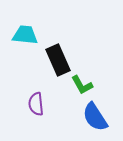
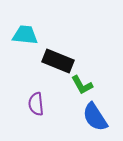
black rectangle: moved 1 px down; rotated 44 degrees counterclockwise
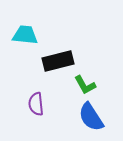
black rectangle: rotated 36 degrees counterclockwise
green L-shape: moved 3 px right
blue semicircle: moved 4 px left
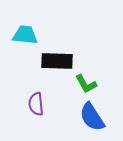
black rectangle: moved 1 px left; rotated 16 degrees clockwise
green L-shape: moved 1 px right, 1 px up
blue semicircle: moved 1 px right
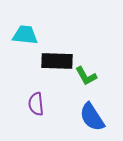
green L-shape: moved 8 px up
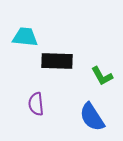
cyan trapezoid: moved 2 px down
green L-shape: moved 16 px right
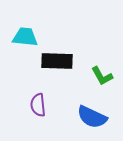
purple semicircle: moved 2 px right, 1 px down
blue semicircle: rotated 32 degrees counterclockwise
